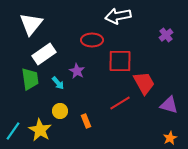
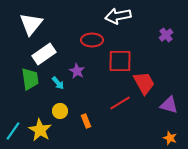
orange star: rotated 24 degrees counterclockwise
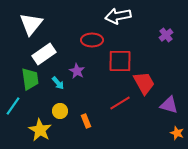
cyan line: moved 25 px up
orange star: moved 7 px right, 5 px up
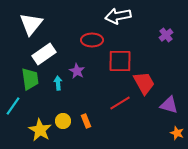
cyan arrow: rotated 144 degrees counterclockwise
yellow circle: moved 3 px right, 10 px down
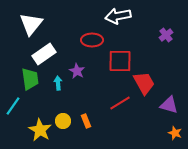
orange star: moved 2 px left
